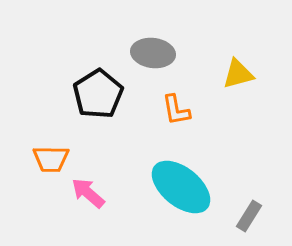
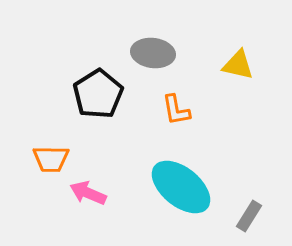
yellow triangle: moved 9 px up; rotated 28 degrees clockwise
pink arrow: rotated 18 degrees counterclockwise
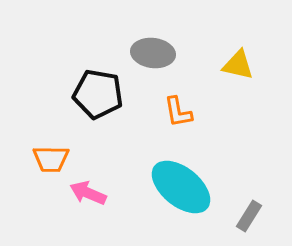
black pentagon: rotated 30 degrees counterclockwise
orange L-shape: moved 2 px right, 2 px down
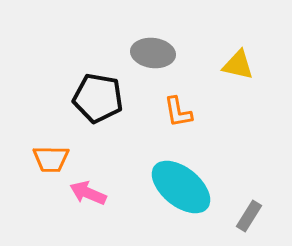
black pentagon: moved 4 px down
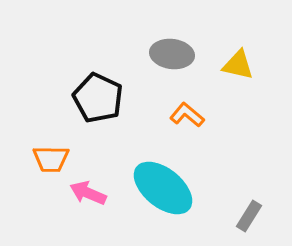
gray ellipse: moved 19 px right, 1 px down
black pentagon: rotated 15 degrees clockwise
orange L-shape: moved 9 px right, 3 px down; rotated 140 degrees clockwise
cyan ellipse: moved 18 px left, 1 px down
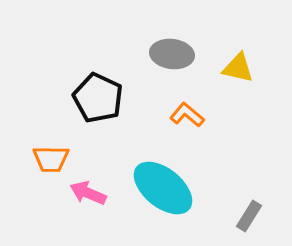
yellow triangle: moved 3 px down
